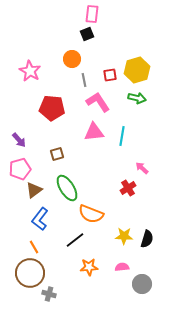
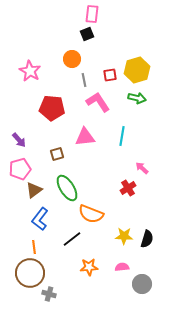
pink triangle: moved 9 px left, 5 px down
black line: moved 3 px left, 1 px up
orange line: rotated 24 degrees clockwise
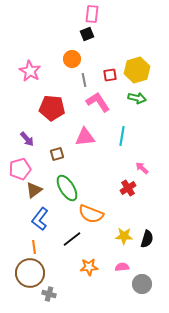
purple arrow: moved 8 px right, 1 px up
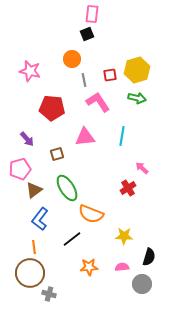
pink star: rotated 15 degrees counterclockwise
black semicircle: moved 2 px right, 18 px down
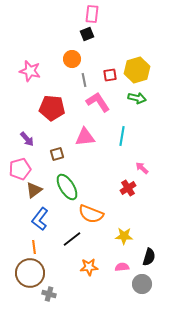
green ellipse: moved 1 px up
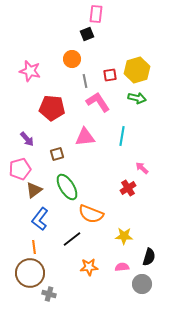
pink rectangle: moved 4 px right
gray line: moved 1 px right, 1 px down
